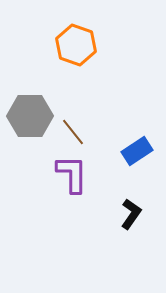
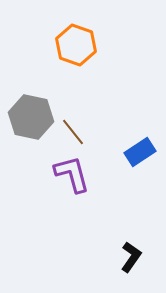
gray hexagon: moved 1 px right, 1 px down; rotated 12 degrees clockwise
blue rectangle: moved 3 px right, 1 px down
purple L-shape: rotated 15 degrees counterclockwise
black L-shape: moved 43 px down
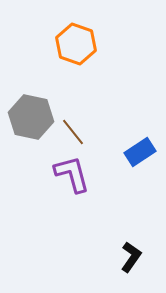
orange hexagon: moved 1 px up
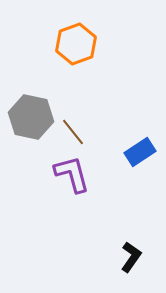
orange hexagon: rotated 21 degrees clockwise
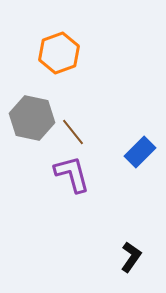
orange hexagon: moved 17 px left, 9 px down
gray hexagon: moved 1 px right, 1 px down
blue rectangle: rotated 12 degrees counterclockwise
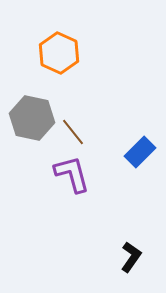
orange hexagon: rotated 15 degrees counterclockwise
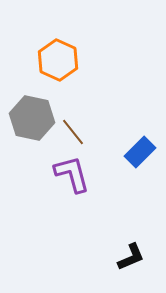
orange hexagon: moved 1 px left, 7 px down
black L-shape: rotated 32 degrees clockwise
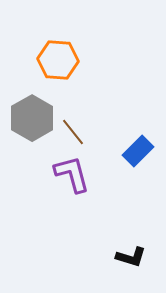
orange hexagon: rotated 21 degrees counterclockwise
gray hexagon: rotated 18 degrees clockwise
blue rectangle: moved 2 px left, 1 px up
black L-shape: rotated 40 degrees clockwise
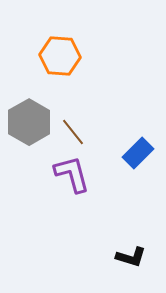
orange hexagon: moved 2 px right, 4 px up
gray hexagon: moved 3 px left, 4 px down
blue rectangle: moved 2 px down
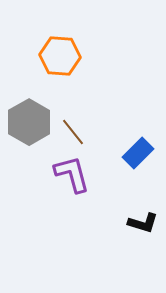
black L-shape: moved 12 px right, 34 px up
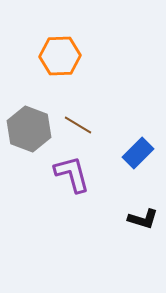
orange hexagon: rotated 6 degrees counterclockwise
gray hexagon: moved 7 px down; rotated 9 degrees counterclockwise
brown line: moved 5 px right, 7 px up; rotated 20 degrees counterclockwise
black L-shape: moved 4 px up
